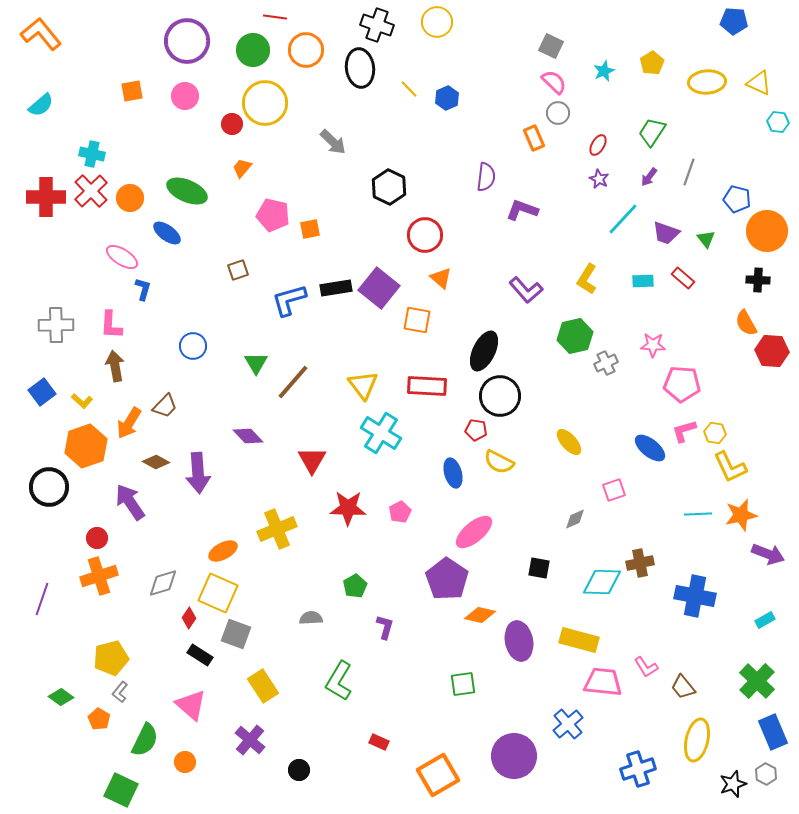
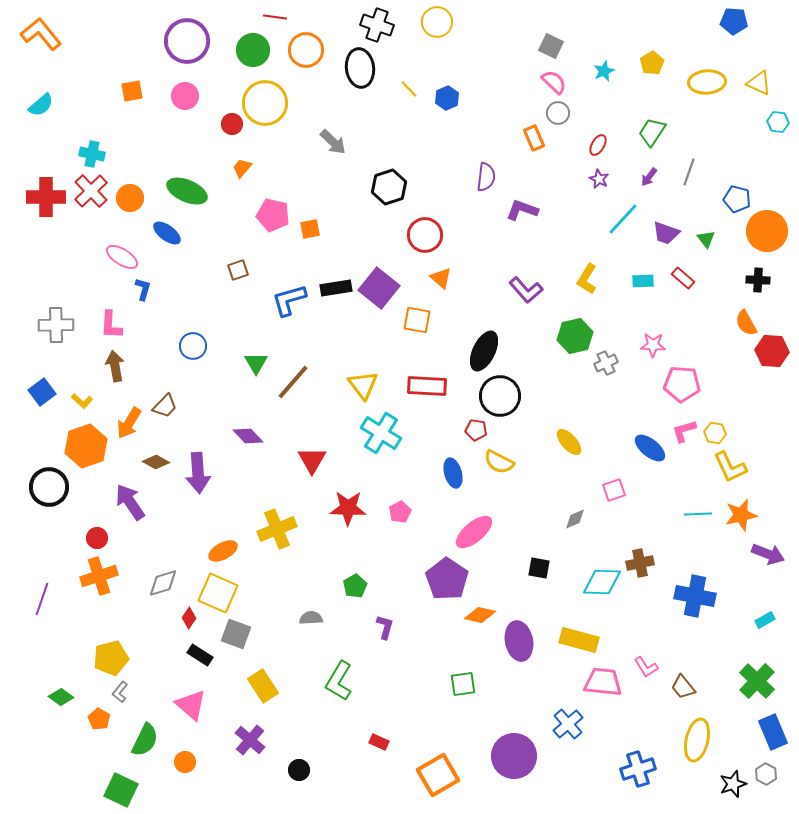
black hexagon at (389, 187): rotated 16 degrees clockwise
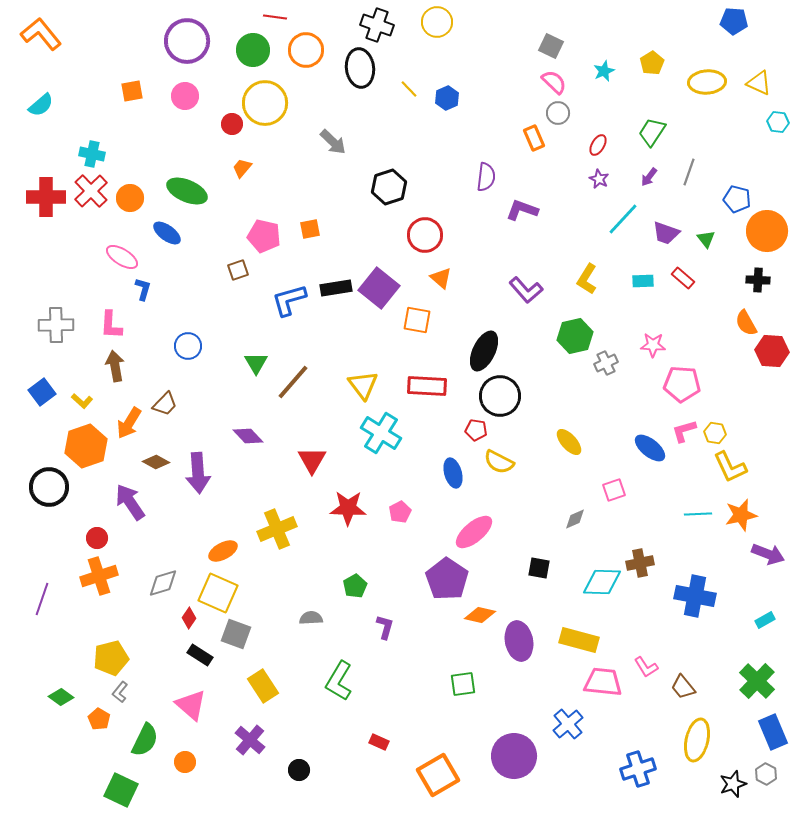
pink pentagon at (273, 215): moved 9 px left, 21 px down
blue circle at (193, 346): moved 5 px left
brown trapezoid at (165, 406): moved 2 px up
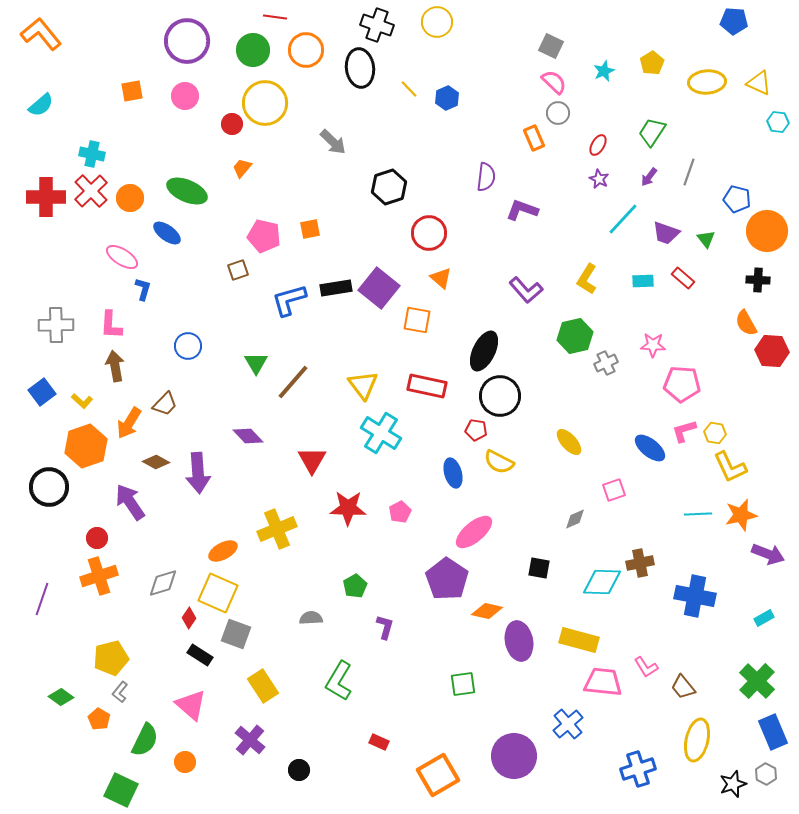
red circle at (425, 235): moved 4 px right, 2 px up
red rectangle at (427, 386): rotated 9 degrees clockwise
orange diamond at (480, 615): moved 7 px right, 4 px up
cyan rectangle at (765, 620): moved 1 px left, 2 px up
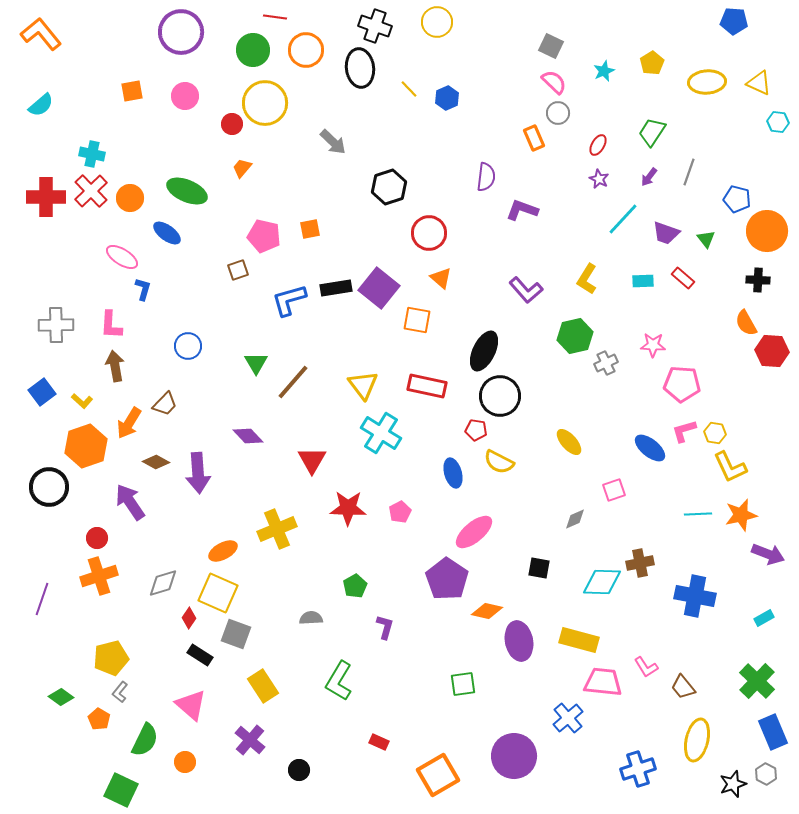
black cross at (377, 25): moved 2 px left, 1 px down
purple circle at (187, 41): moved 6 px left, 9 px up
blue cross at (568, 724): moved 6 px up
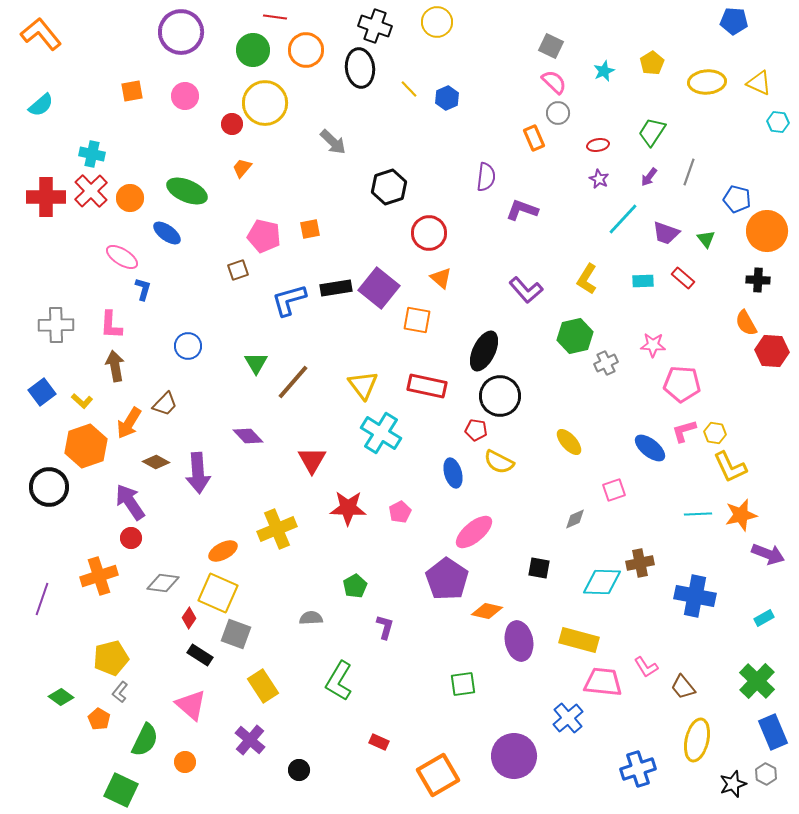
red ellipse at (598, 145): rotated 50 degrees clockwise
red circle at (97, 538): moved 34 px right
gray diamond at (163, 583): rotated 24 degrees clockwise
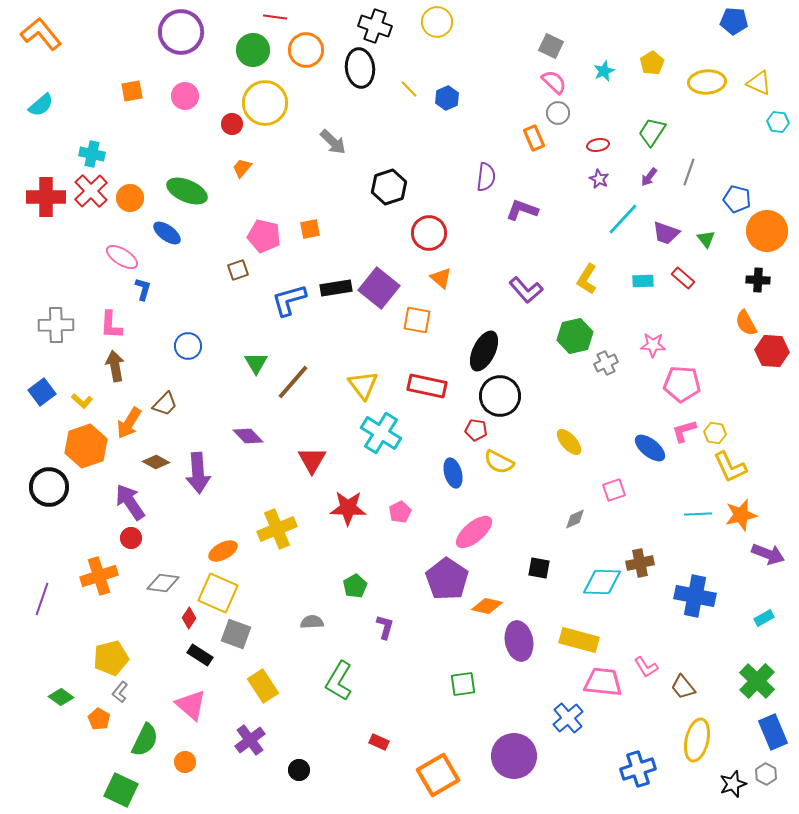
orange diamond at (487, 611): moved 5 px up
gray semicircle at (311, 618): moved 1 px right, 4 px down
purple cross at (250, 740): rotated 12 degrees clockwise
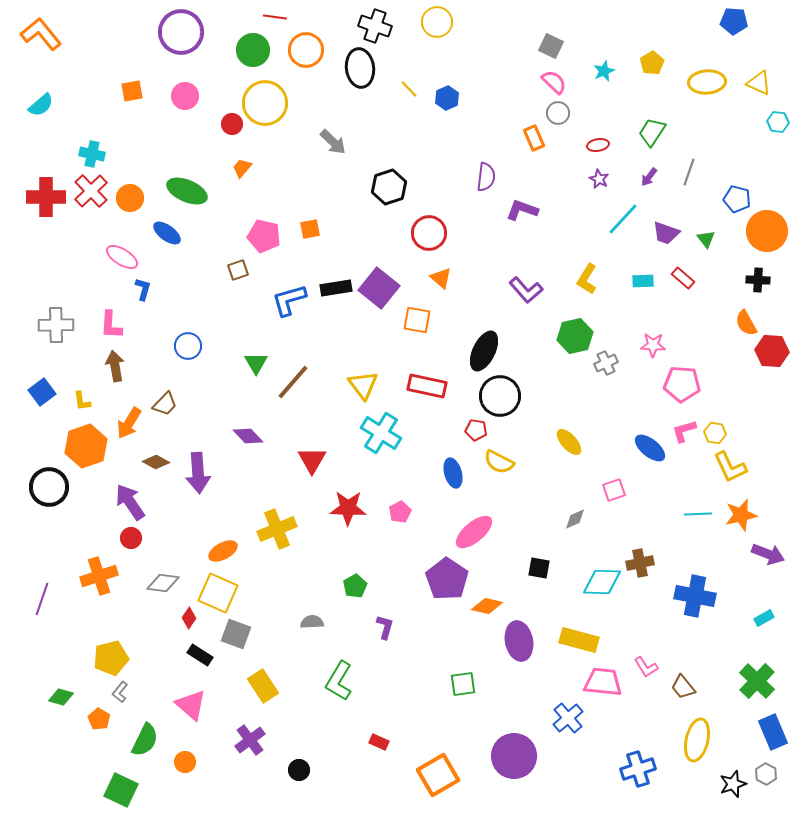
yellow L-shape at (82, 401): rotated 40 degrees clockwise
green diamond at (61, 697): rotated 20 degrees counterclockwise
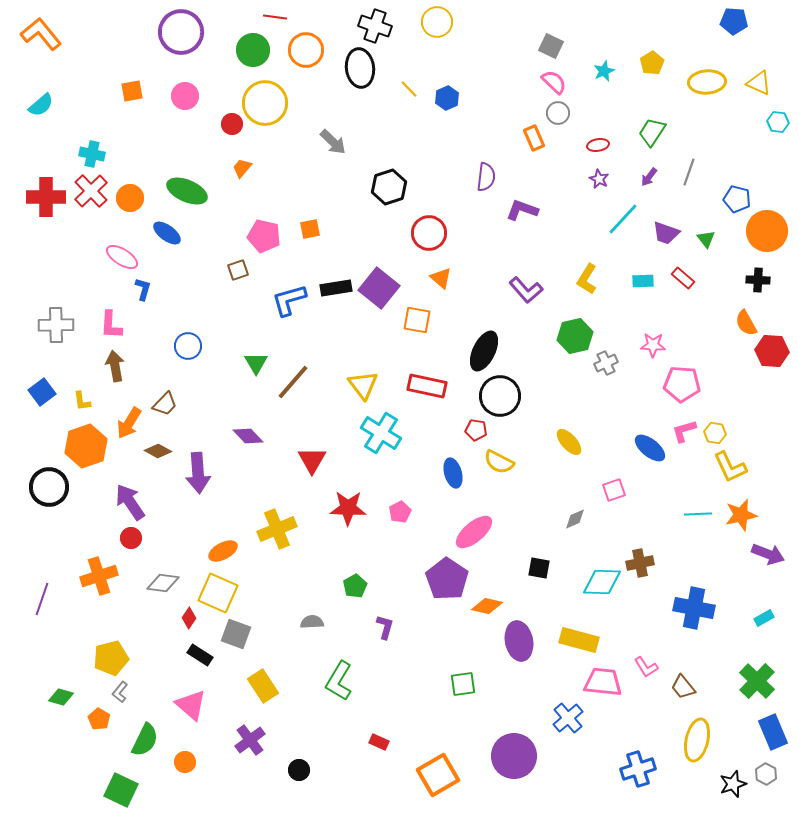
brown diamond at (156, 462): moved 2 px right, 11 px up
blue cross at (695, 596): moved 1 px left, 12 px down
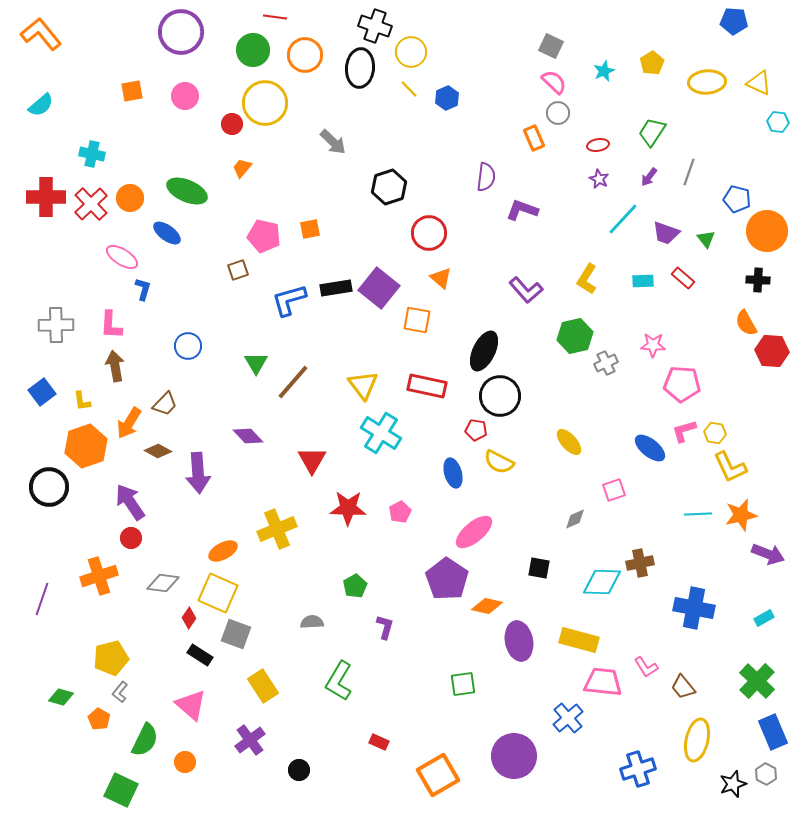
yellow circle at (437, 22): moved 26 px left, 30 px down
orange circle at (306, 50): moved 1 px left, 5 px down
black ellipse at (360, 68): rotated 12 degrees clockwise
red cross at (91, 191): moved 13 px down
